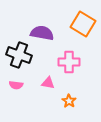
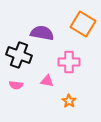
pink triangle: moved 1 px left, 2 px up
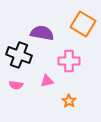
pink cross: moved 1 px up
pink triangle: rotated 24 degrees counterclockwise
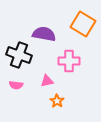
purple semicircle: moved 2 px right, 1 px down
orange star: moved 12 px left
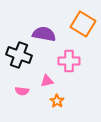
pink semicircle: moved 6 px right, 6 px down
